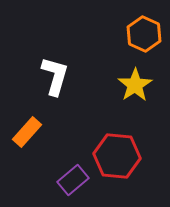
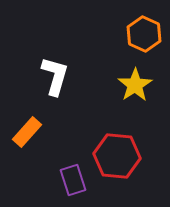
purple rectangle: rotated 68 degrees counterclockwise
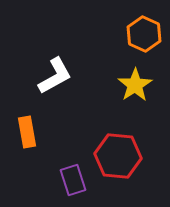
white L-shape: rotated 45 degrees clockwise
orange rectangle: rotated 52 degrees counterclockwise
red hexagon: moved 1 px right
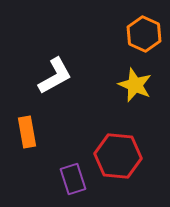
yellow star: rotated 16 degrees counterclockwise
purple rectangle: moved 1 px up
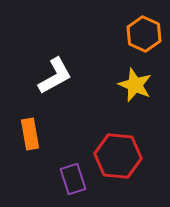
orange rectangle: moved 3 px right, 2 px down
